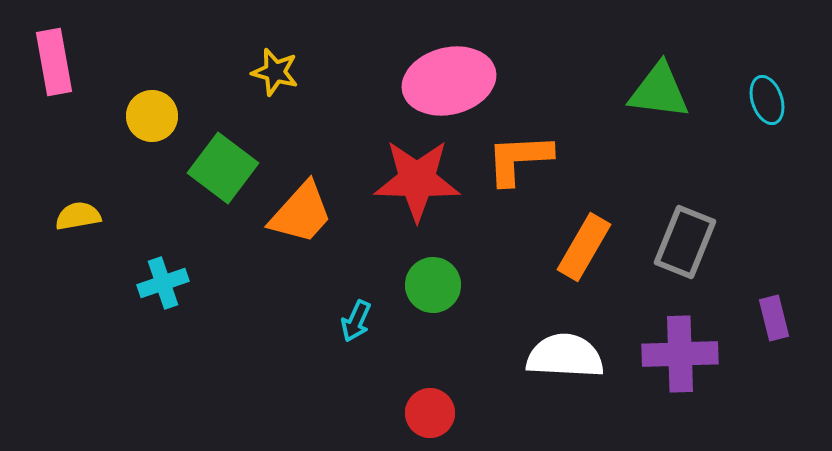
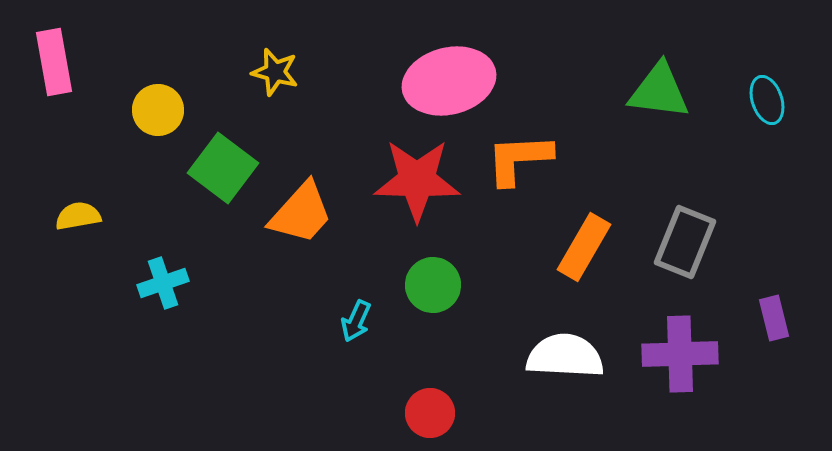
yellow circle: moved 6 px right, 6 px up
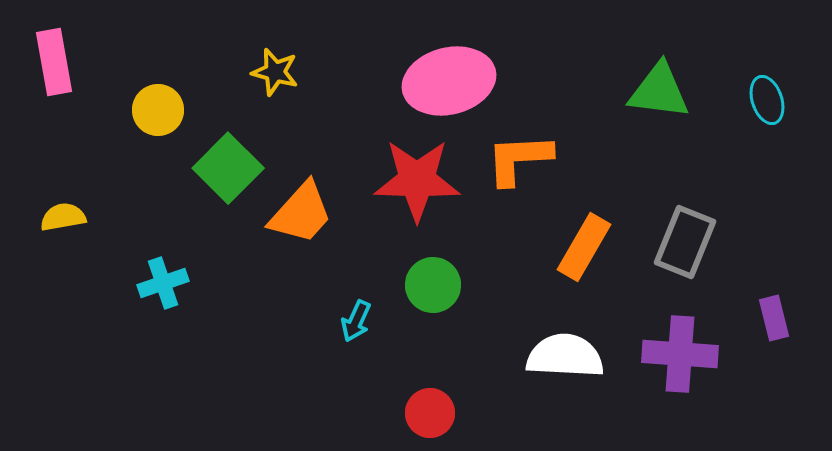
green square: moved 5 px right; rotated 8 degrees clockwise
yellow semicircle: moved 15 px left, 1 px down
purple cross: rotated 6 degrees clockwise
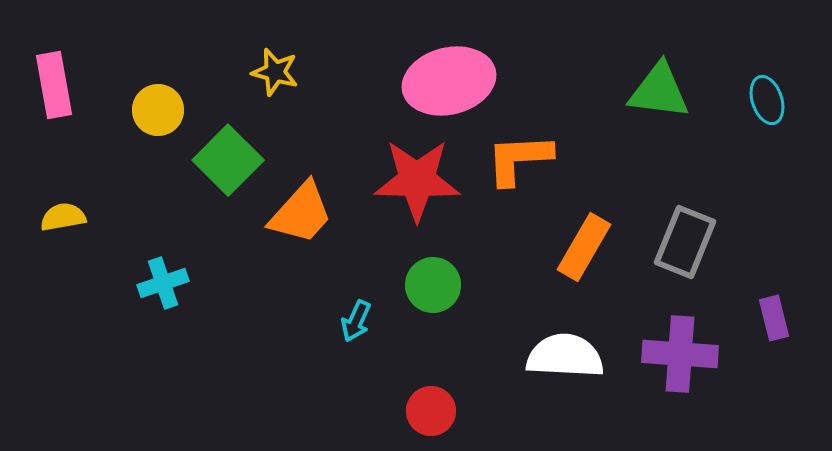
pink rectangle: moved 23 px down
green square: moved 8 px up
red circle: moved 1 px right, 2 px up
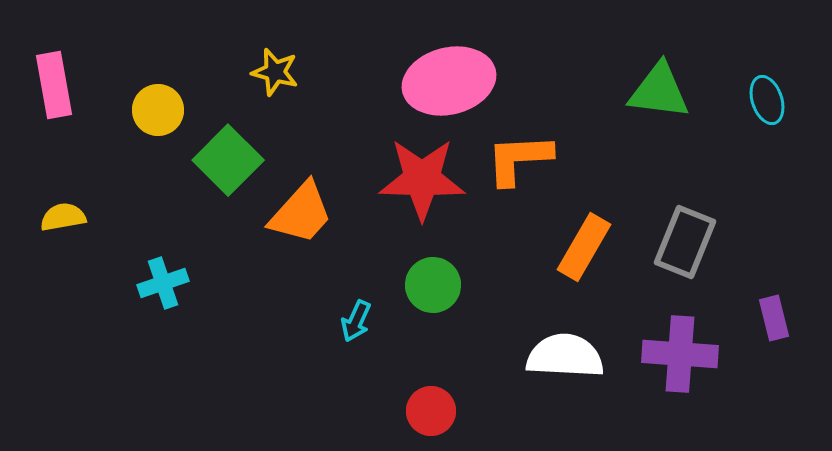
red star: moved 5 px right, 1 px up
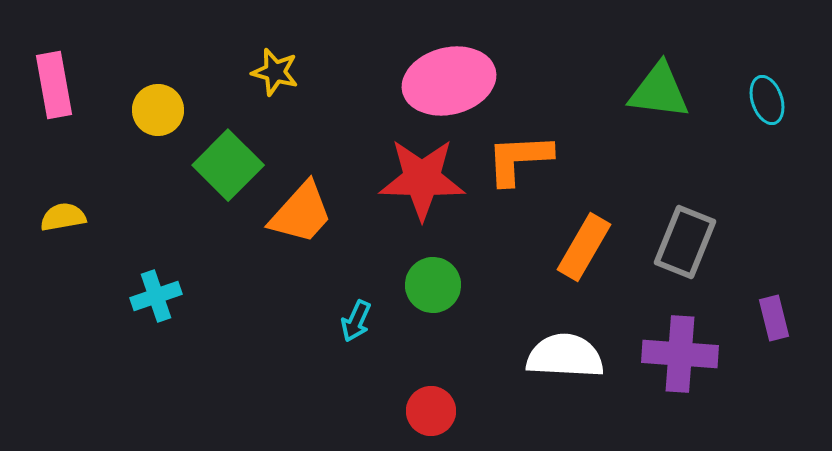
green square: moved 5 px down
cyan cross: moved 7 px left, 13 px down
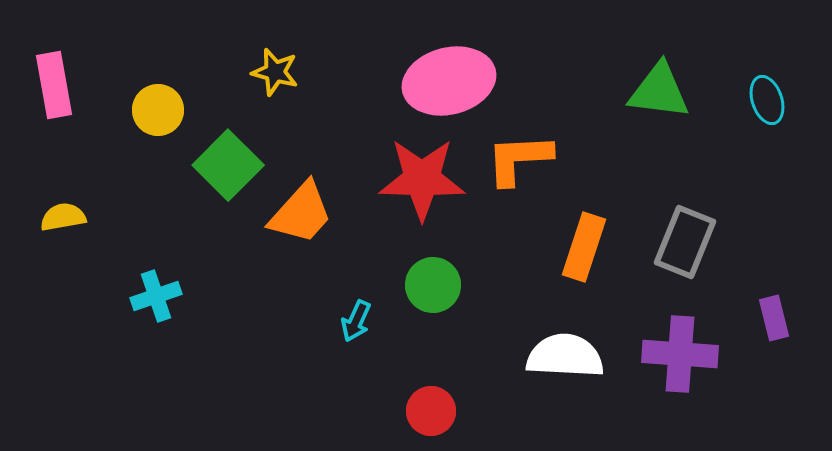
orange rectangle: rotated 12 degrees counterclockwise
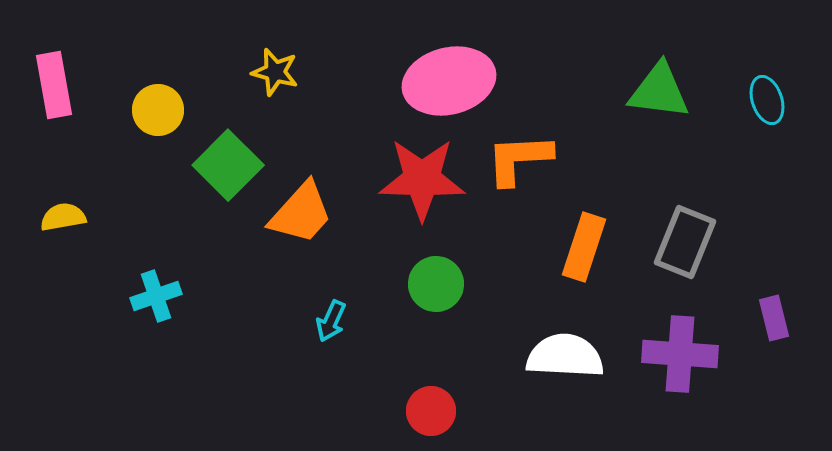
green circle: moved 3 px right, 1 px up
cyan arrow: moved 25 px left
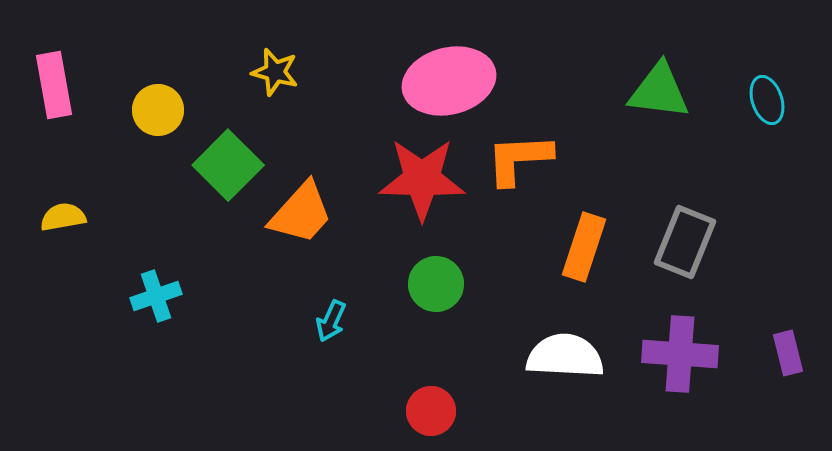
purple rectangle: moved 14 px right, 35 px down
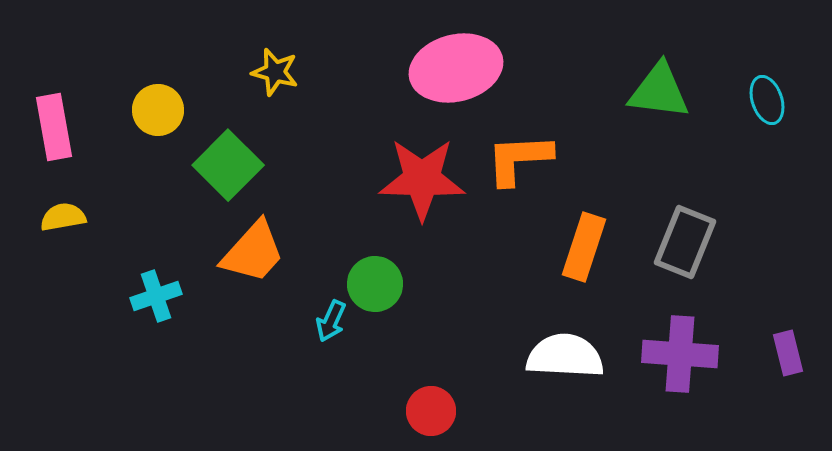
pink ellipse: moved 7 px right, 13 px up
pink rectangle: moved 42 px down
orange trapezoid: moved 48 px left, 39 px down
green circle: moved 61 px left
